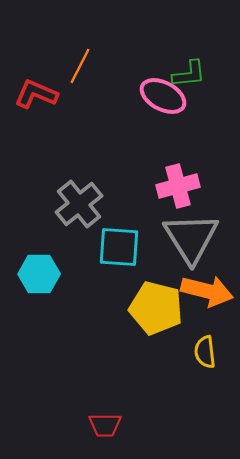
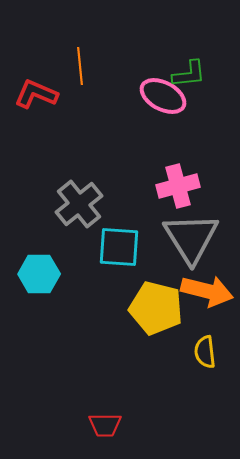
orange line: rotated 33 degrees counterclockwise
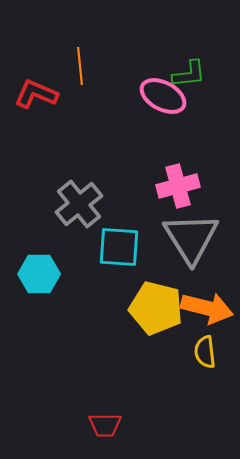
orange arrow: moved 17 px down
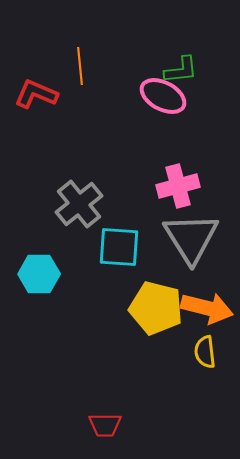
green L-shape: moved 8 px left, 4 px up
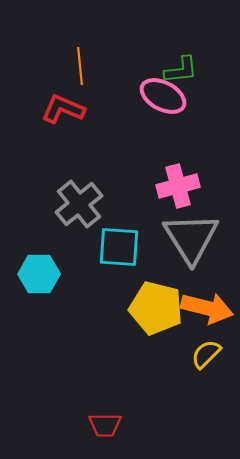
red L-shape: moved 27 px right, 15 px down
yellow semicircle: moved 1 px right, 2 px down; rotated 52 degrees clockwise
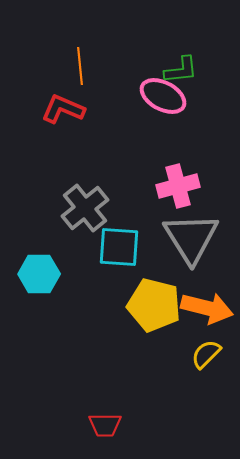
gray cross: moved 6 px right, 4 px down
yellow pentagon: moved 2 px left, 3 px up
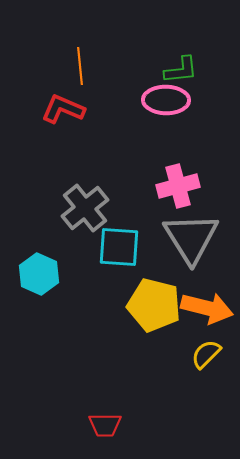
pink ellipse: moved 3 px right, 4 px down; rotated 27 degrees counterclockwise
cyan hexagon: rotated 24 degrees clockwise
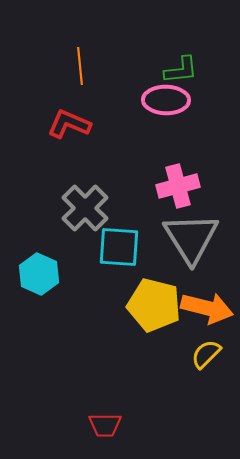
red L-shape: moved 6 px right, 15 px down
gray cross: rotated 6 degrees counterclockwise
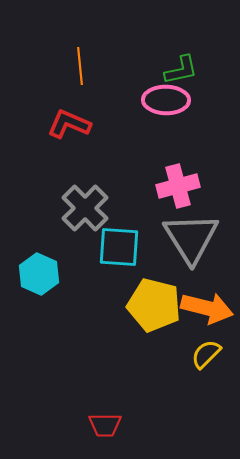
green L-shape: rotated 6 degrees counterclockwise
